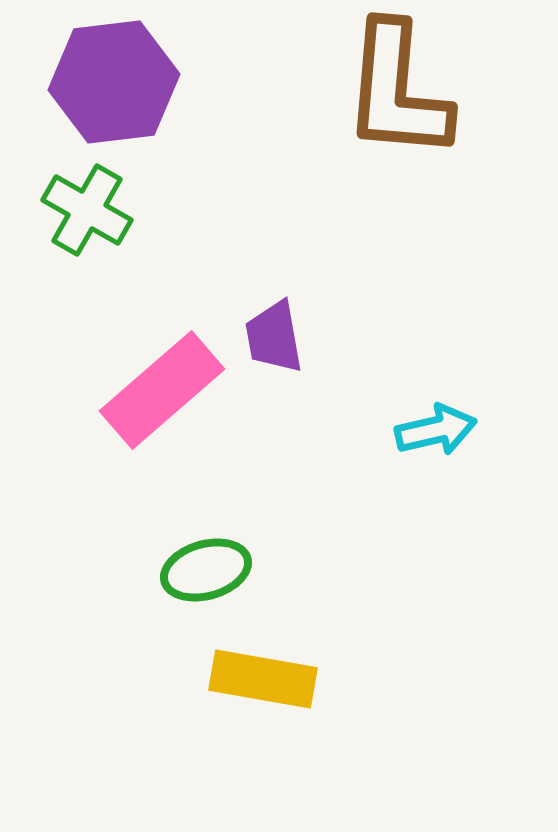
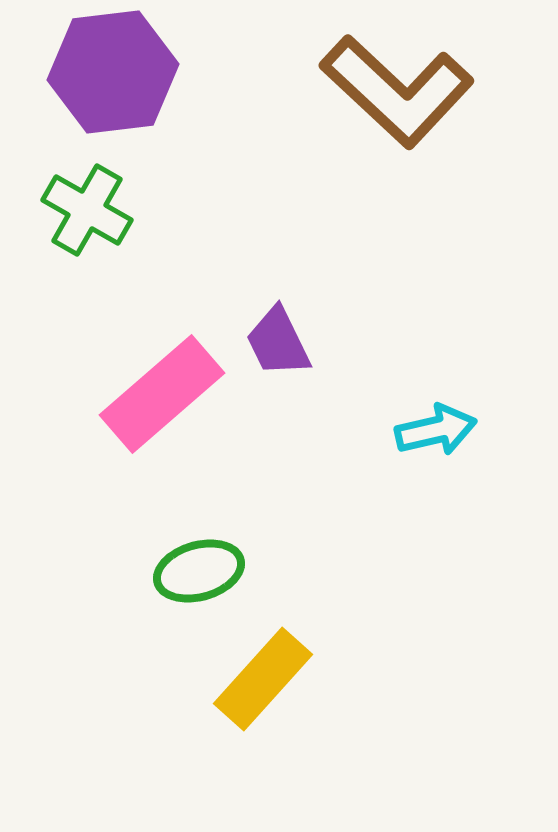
purple hexagon: moved 1 px left, 10 px up
brown L-shape: rotated 52 degrees counterclockwise
purple trapezoid: moved 4 px right, 5 px down; rotated 16 degrees counterclockwise
pink rectangle: moved 4 px down
green ellipse: moved 7 px left, 1 px down
yellow rectangle: rotated 58 degrees counterclockwise
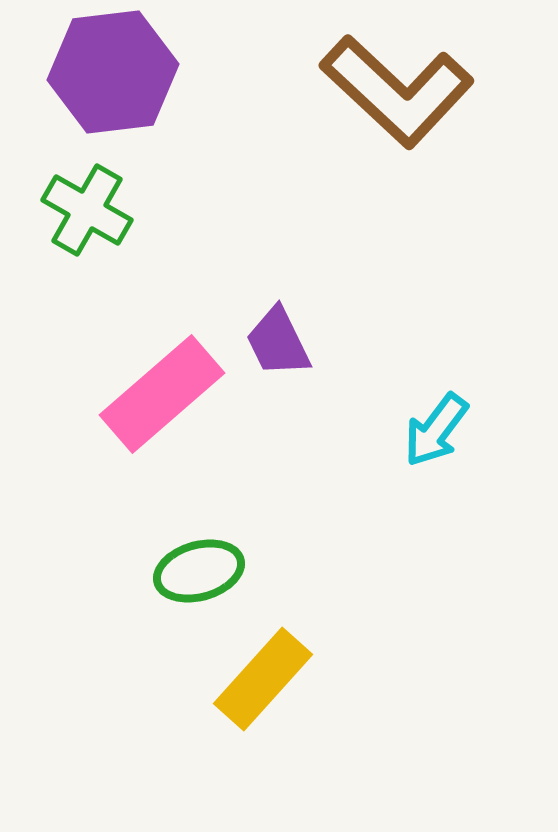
cyan arrow: rotated 140 degrees clockwise
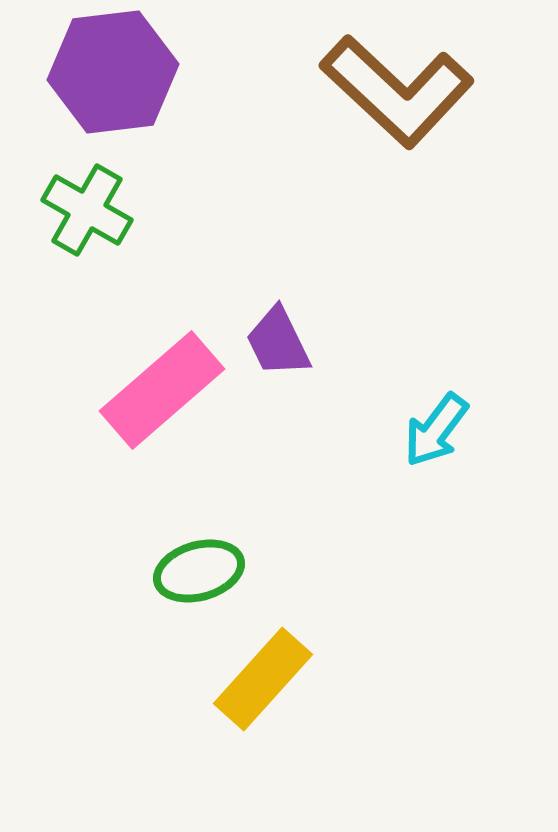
pink rectangle: moved 4 px up
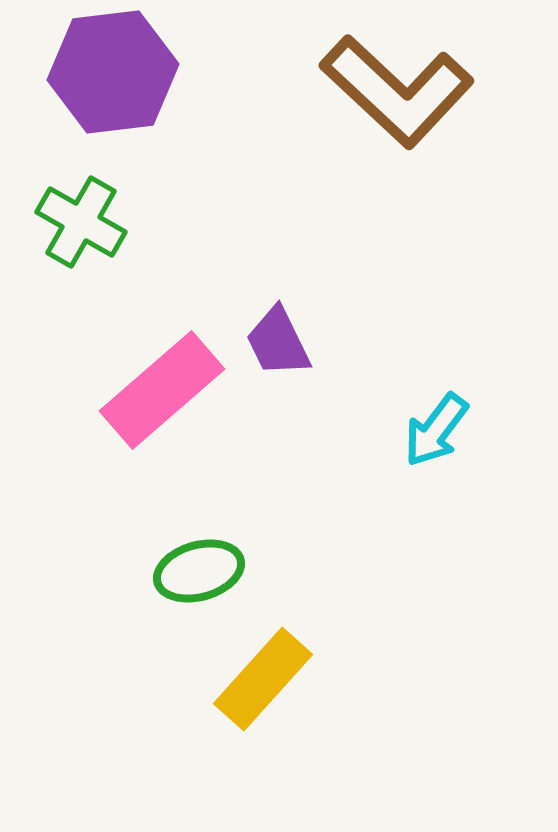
green cross: moved 6 px left, 12 px down
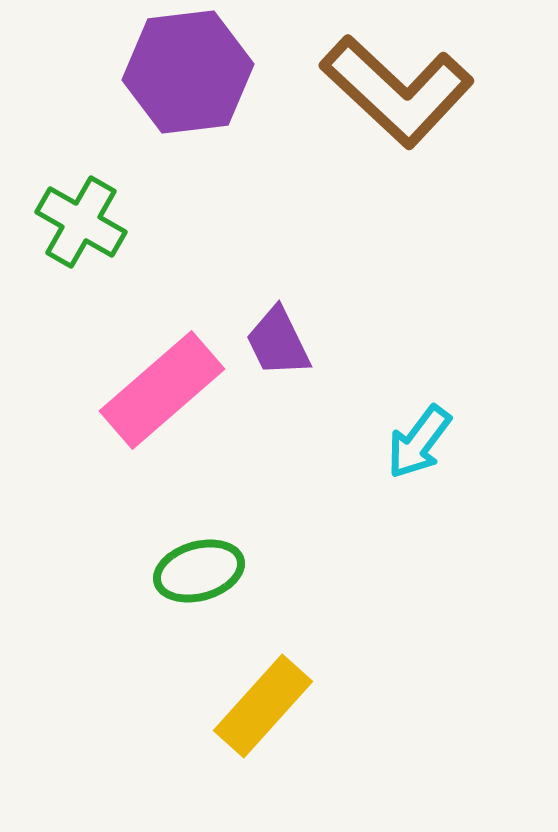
purple hexagon: moved 75 px right
cyan arrow: moved 17 px left, 12 px down
yellow rectangle: moved 27 px down
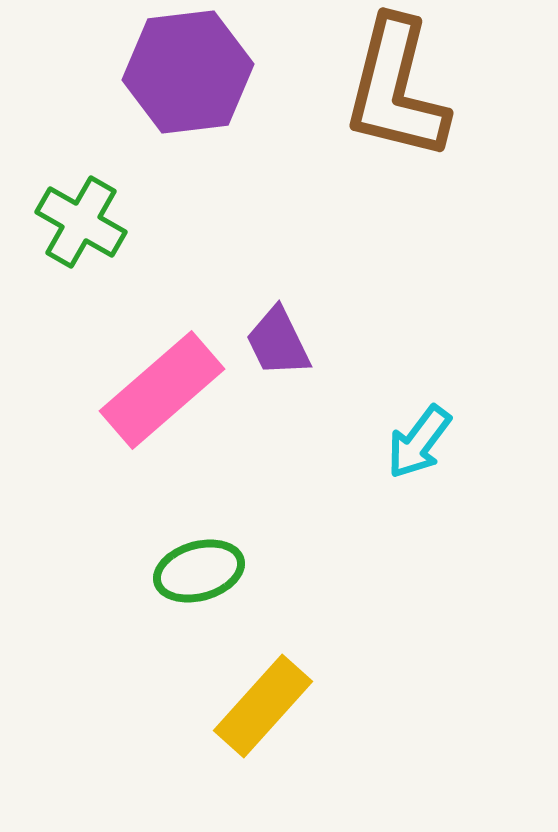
brown L-shape: moved 1 px left, 2 px up; rotated 61 degrees clockwise
